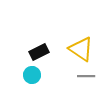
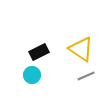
gray line: rotated 24 degrees counterclockwise
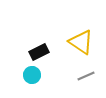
yellow triangle: moved 7 px up
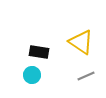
black rectangle: rotated 36 degrees clockwise
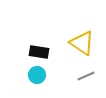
yellow triangle: moved 1 px right, 1 px down
cyan circle: moved 5 px right
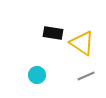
black rectangle: moved 14 px right, 19 px up
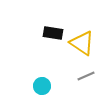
cyan circle: moved 5 px right, 11 px down
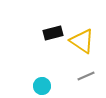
black rectangle: rotated 24 degrees counterclockwise
yellow triangle: moved 2 px up
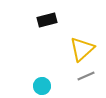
black rectangle: moved 6 px left, 13 px up
yellow triangle: moved 8 px down; rotated 44 degrees clockwise
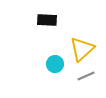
black rectangle: rotated 18 degrees clockwise
cyan circle: moved 13 px right, 22 px up
